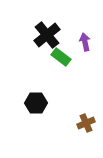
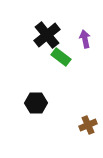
purple arrow: moved 3 px up
brown cross: moved 2 px right, 2 px down
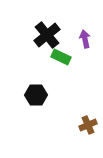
green rectangle: rotated 12 degrees counterclockwise
black hexagon: moved 8 px up
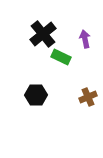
black cross: moved 4 px left, 1 px up
brown cross: moved 28 px up
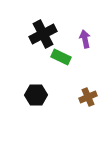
black cross: rotated 12 degrees clockwise
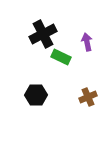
purple arrow: moved 2 px right, 3 px down
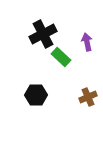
green rectangle: rotated 18 degrees clockwise
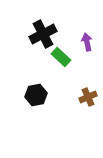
black hexagon: rotated 10 degrees counterclockwise
